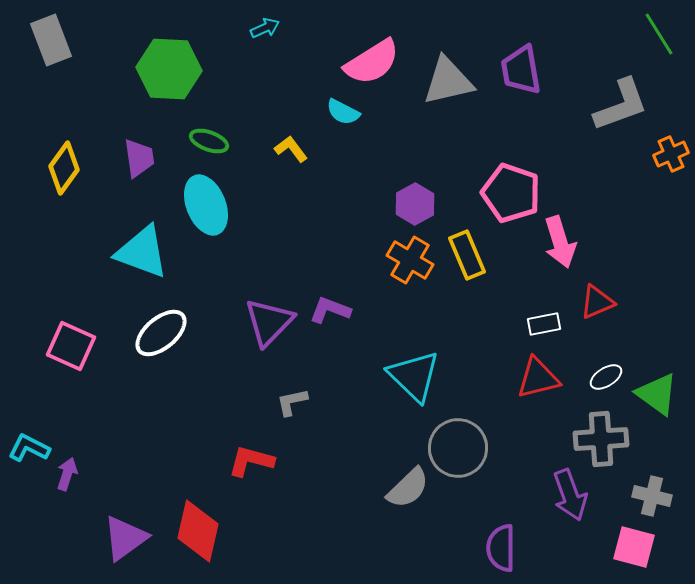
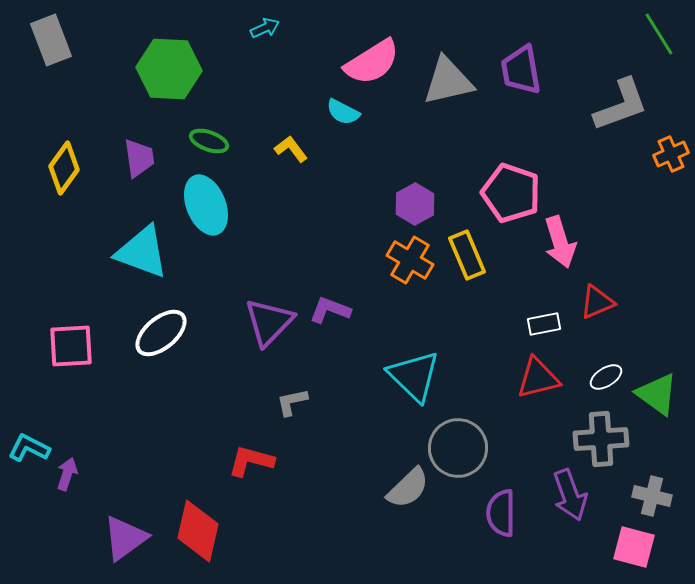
pink square at (71, 346): rotated 27 degrees counterclockwise
purple semicircle at (501, 548): moved 35 px up
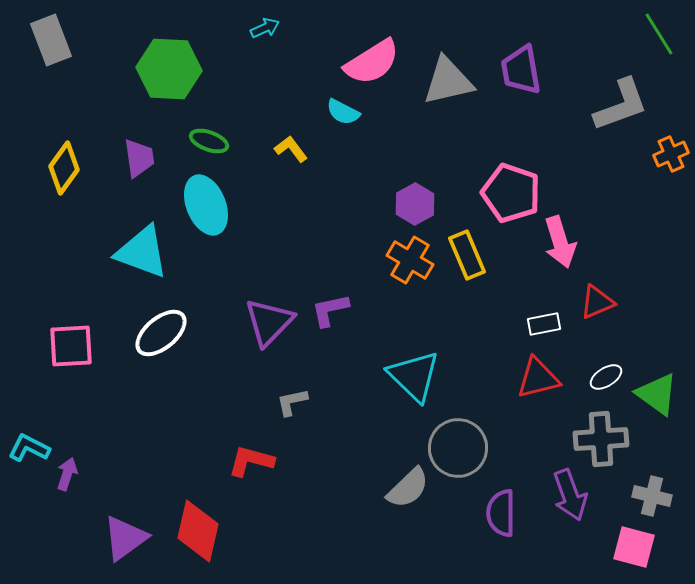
purple L-shape at (330, 310): rotated 33 degrees counterclockwise
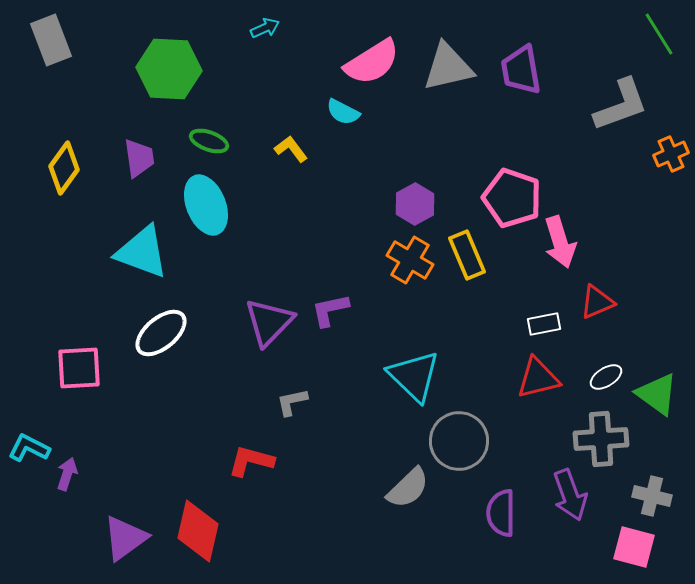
gray triangle at (448, 81): moved 14 px up
pink pentagon at (511, 193): moved 1 px right, 5 px down
pink square at (71, 346): moved 8 px right, 22 px down
gray circle at (458, 448): moved 1 px right, 7 px up
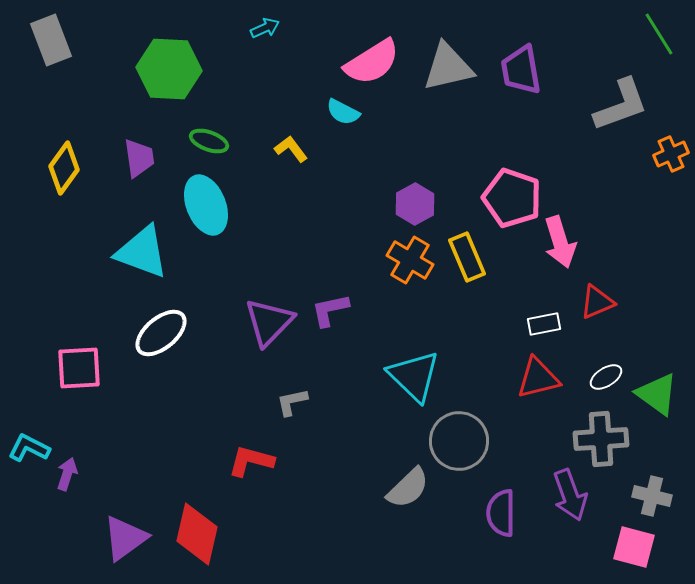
yellow rectangle at (467, 255): moved 2 px down
red diamond at (198, 531): moved 1 px left, 3 px down
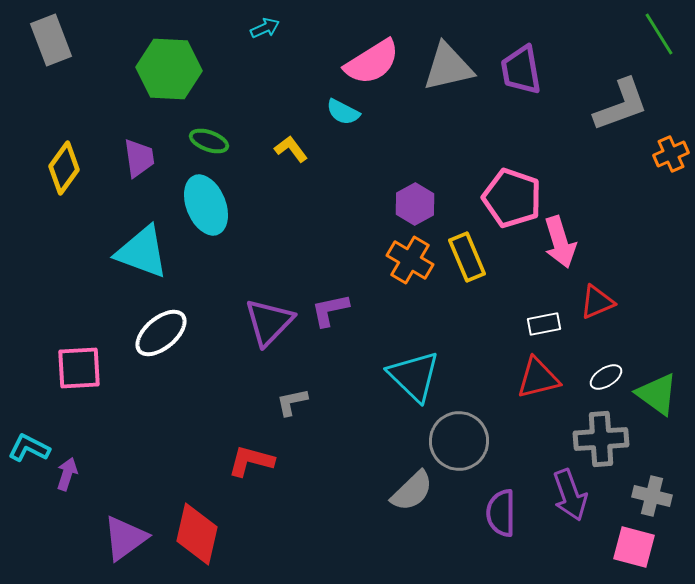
gray semicircle at (408, 488): moved 4 px right, 3 px down
